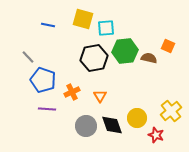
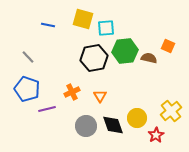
blue pentagon: moved 16 px left, 9 px down
purple line: rotated 18 degrees counterclockwise
black diamond: moved 1 px right
red star: rotated 21 degrees clockwise
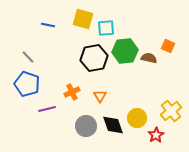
blue pentagon: moved 5 px up
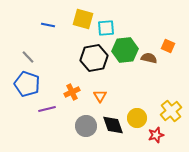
green hexagon: moved 1 px up
red star: rotated 14 degrees clockwise
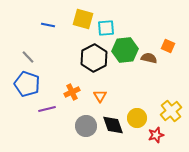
black hexagon: rotated 16 degrees counterclockwise
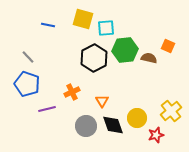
orange triangle: moved 2 px right, 5 px down
